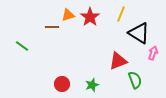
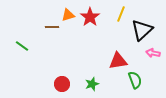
black triangle: moved 3 px right, 3 px up; rotated 45 degrees clockwise
pink arrow: rotated 96 degrees counterclockwise
red triangle: rotated 12 degrees clockwise
green star: moved 1 px up
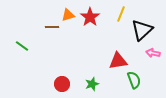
green semicircle: moved 1 px left
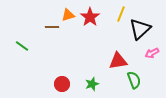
black triangle: moved 2 px left, 1 px up
pink arrow: moved 1 px left; rotated 40 degrees counterclockwise
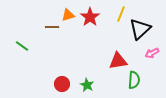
green semicircle: rotated 24 degrees clockwise
green star: moved 5 px left, 1 px down; rotated 24 degrees counterclockwise
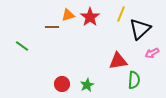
green star: rotated 16 degrees clockwise
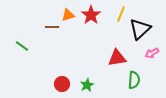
red star: moved 1 px right, 2 px up
red triangle: moved 1 px left, 3 px up
